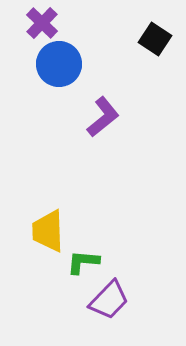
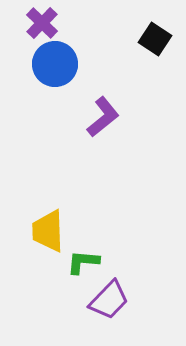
blue circle: moved 4 px left
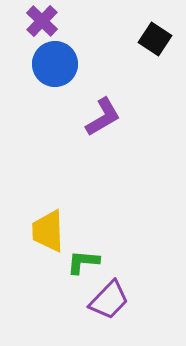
purple cross: moved 2 px up
purple L-shape: rotated 9 degrees clockwise
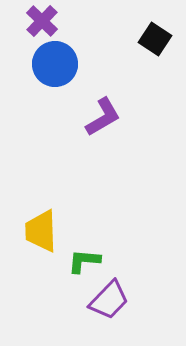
yellow trapezoid: moved 7 px left
green L-shape: moved 1 px right, 1 px up
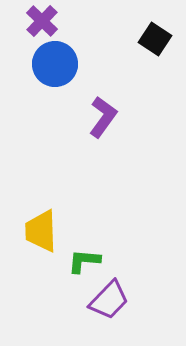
purple L-shape: rotated 24 degrees counterclockwise
